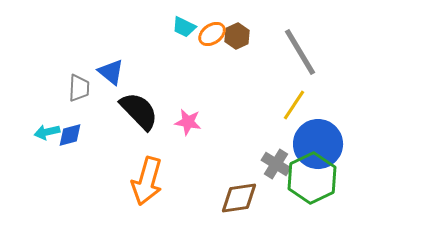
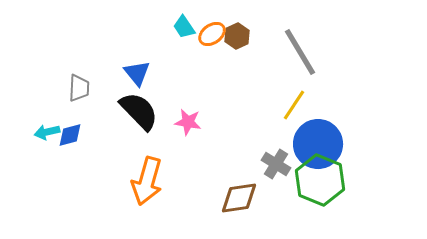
cyan trapezoid: rotated 30 degrees clockwise
blue triangle: moved 26 px right, 1 px down; rotated 12 degrees clockwise
green hexagon: moved 8 px right, 2 px down; rotated 12 degrees counterclockwise
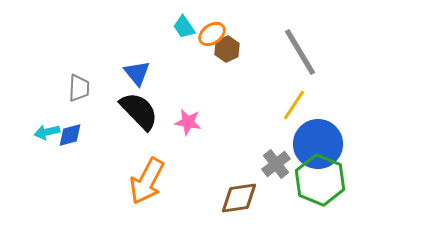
brown hexagon: moved 10 px left, 13 px down
gray cross: rotated 20 degrees clockwise
orange arrow: rotated 12 degrees clockwise
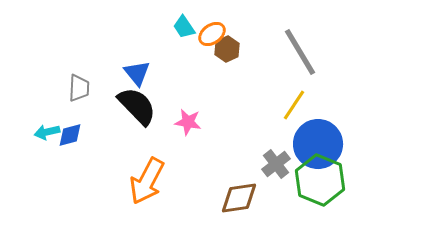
black semicircle: moved 2 px left, 5 px up
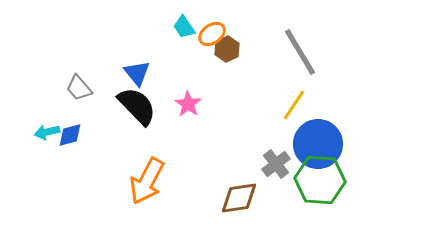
gray trapezoid: rotated 136 degrees clockwise
pink star: moved 18 px up; rotated 24 degrees clockwise
green hexagon: rotated 18 degrees counterclockwise
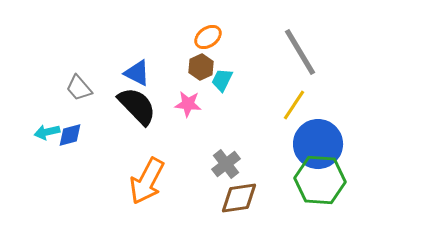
cyan trapezoid: moved 38 px right, 53 px down; rotated 60 degrees clockwise
orange ellipse: moved 4 px left, 3 px down
brown hexagon: moved 26 px left, 18 px down
blue triangle: rotated 24 degrees counterclockwise
pink star: rotated 28 degrees counterclockwise
gray cross: moved 50 px left
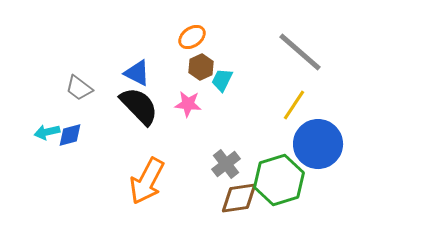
orange ellipse: moved 16 px left
gray line: rotated 18 degrees counterclockwise
gray trapezoid: rotated 12 degrees counterclockwise
black semicircle: moved 2 px right
green hexagon: moved 41 px left; rotated 21 degrees counterclockwise
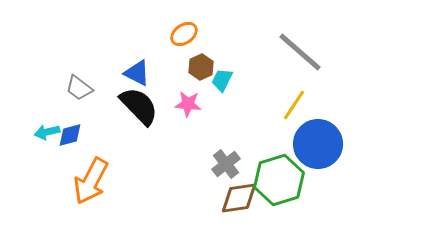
orange ellipse: moved 8 px left, 3 px up
orange arrow: moved 56 px left
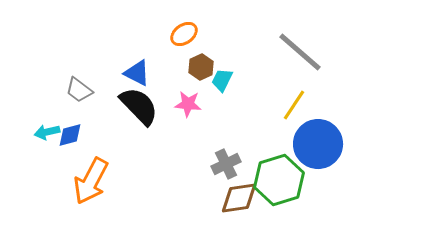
gray trapezoid: moved 2 px down
gray cross: rotated 12 degrees clockwise
